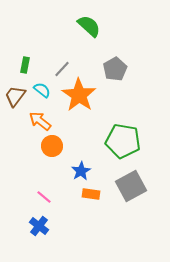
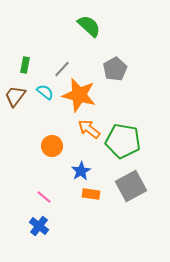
cyan semicircle: moved 3 px right, 2 px down
orange star: rotated 20 degrees counterclockwise
orange arrow: moved 49 px right, 8 px down
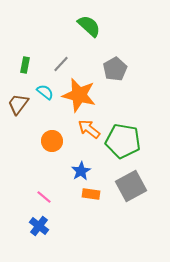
gray line: moved 1 px left, 5 px up
brown trapezoid: moved 3 px right, 8 px down
orange circle: moved 5 px up
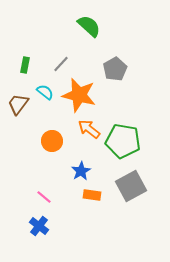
orange rectangle: moved 1 px right, 1 px down
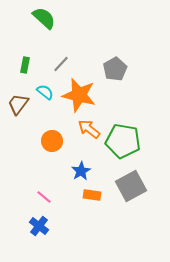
green semicircle: moved 45 px left, 8 px up
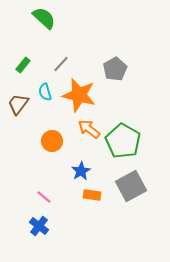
green rectangle: moved 2 px left; rotated 28 degrees clockwise
cyan semicircle: rotated 144 degrees counterclockwise
green pentagon: rotated 20 degrees clockwise
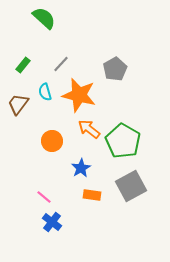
blue star: moved 3 px up
blue cross: moved 13 px right, 4 px up
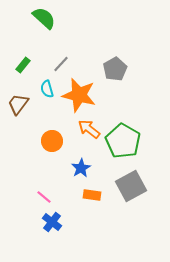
cyan semicircle: moved 2 px right, 3 px up
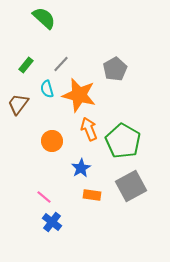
green rectangle: moved 3 px right
orange arrow: rotated 30 degrees clockwise
